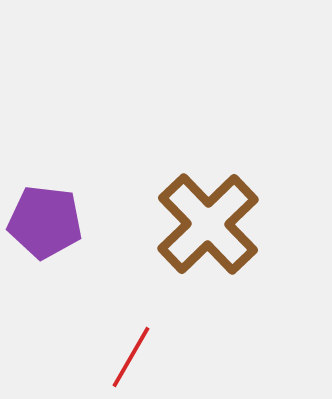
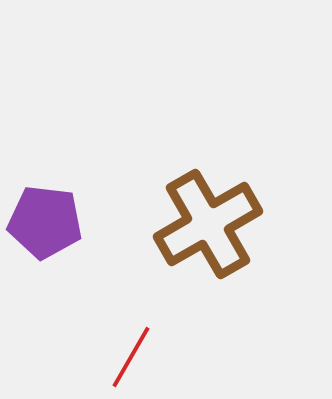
brown cross: rotated 14 degrees clockwise
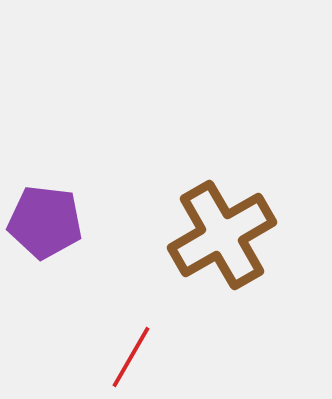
brown cross: moved 14 px right, 11 px down
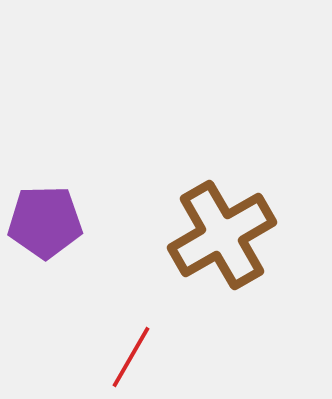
purple pentagon: rotated 8 degrees counterclockwise
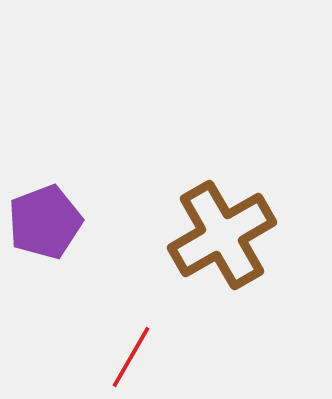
purple pentagon: rotated 20 degrees counterclockwise
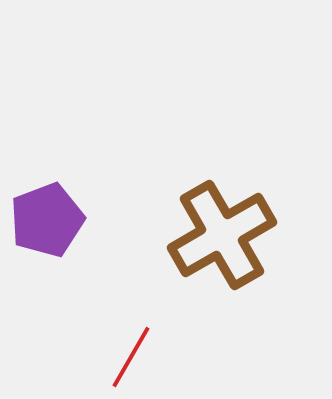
purple pentagon: moved 2 px right, 2 px up
